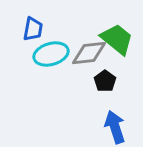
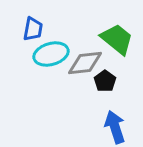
gray diamond: moved 4 px left, 10 px down
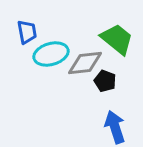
blue trapezoid: moved 6 px left, 3 px down; rotated 20 degrees counterclockwise
black pentagon: rotated 15 degrees counterclockwise
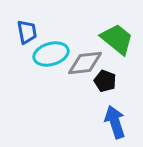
blue arrow: moved 5 px up
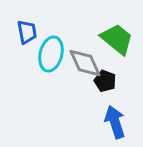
cyan ellipse: rotated 60 degrees counterclockwise
gray diamond: rotated 72 degrees clockwise
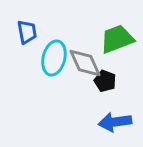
green trapezoid: rotated 60 degrees counterclockwise
cyan ellipse: moved 3 px right, 4 px down
blue arrow: rotated 80 degrees counterclockwise
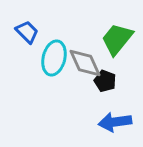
blue trapezoid: rotated 35 degrees counterclockwise
green trapezoid: rotated 30 degrees counterclockwise
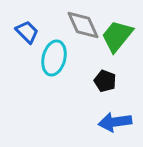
green trapezoid: moved 3 px up
gray diamond: moved 2 px left, 38 px up
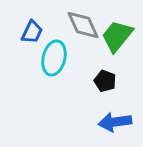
blue trapezoid: moved 5 px right; rotated 70 degrees clockwise
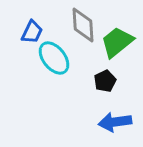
gray diamond: rotated 21 degrees clockwise
green trapezoid: moved 6 px down; rotated 12 degrees clockwise
cyan ellipse: rotated 52 degrees counterclockwise
black pentagon: rotated 25 degrees clockwise
